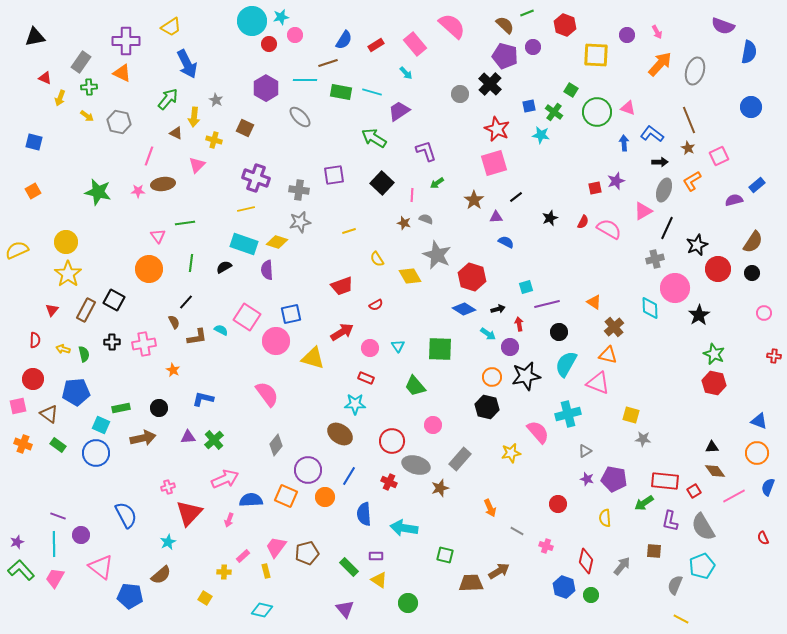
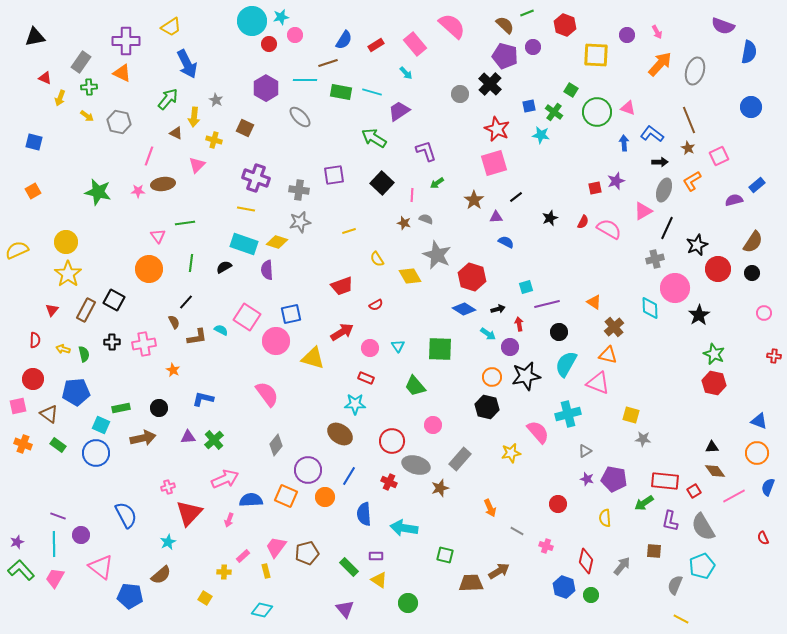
yellow line at (246, 209): rotated 24 degrees clockwise
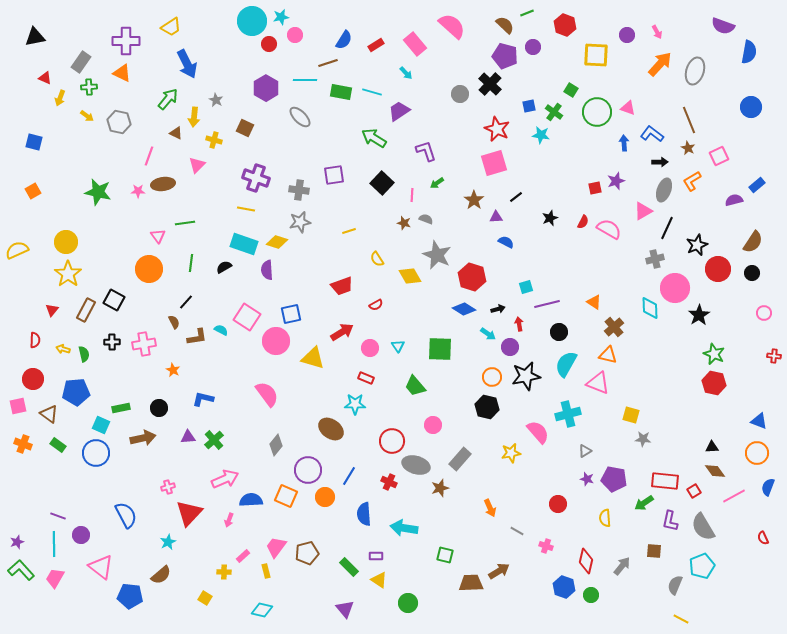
brown ellipse at (340, 434): moved 9 px left, 5 px up
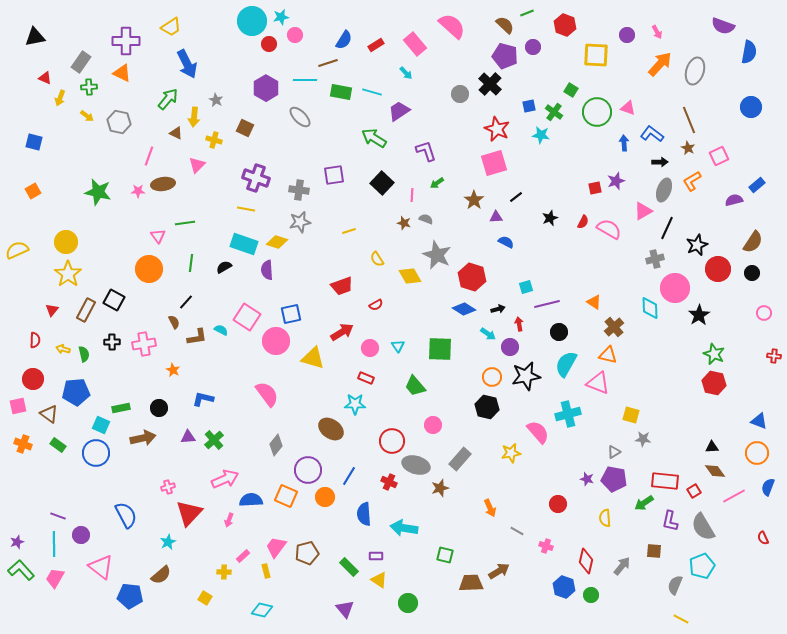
gray triangle at (585, 451): moved 29 px right, 1 px down
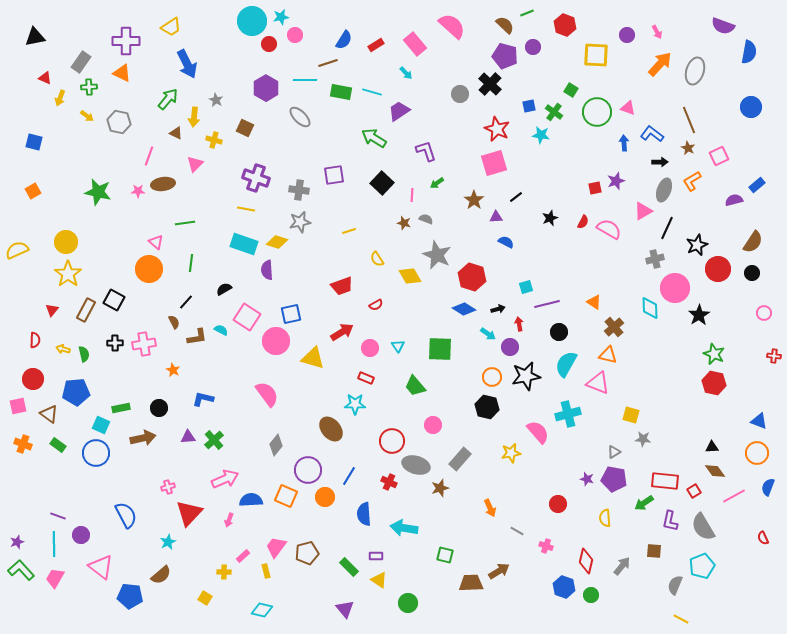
pink triangle at (197, 165): moved 2 px left, 1 px up
pink triangle at (158, 236): moved 2 px left, 6 px down; rotated 14 degrees counterclockwise
black semicircle at (224, 267): moved 22 px down
black cross at (112, 342): moved 3 px right, 1 px down
brown ellipse at (331, 429): rotated 15 degrees clockwise
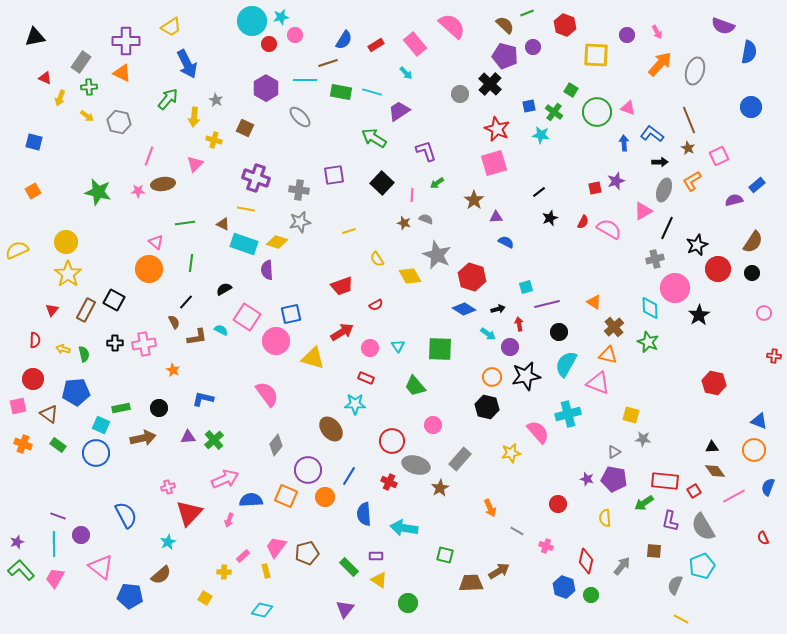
brown triangle at (176, 133): moved 47 px right, 91 px down
black line at (516, 197): moved 23 px right, 5 px up
green star at (714, 354): moved 66 px left, 12 px up
orange circle at (757, 453): moved 3 px left, 3 px up
brown star at (440, 488): rotated 12 degrees counterclockwise
purple triangle at (345, 609): rotated 18 degrees clockwise
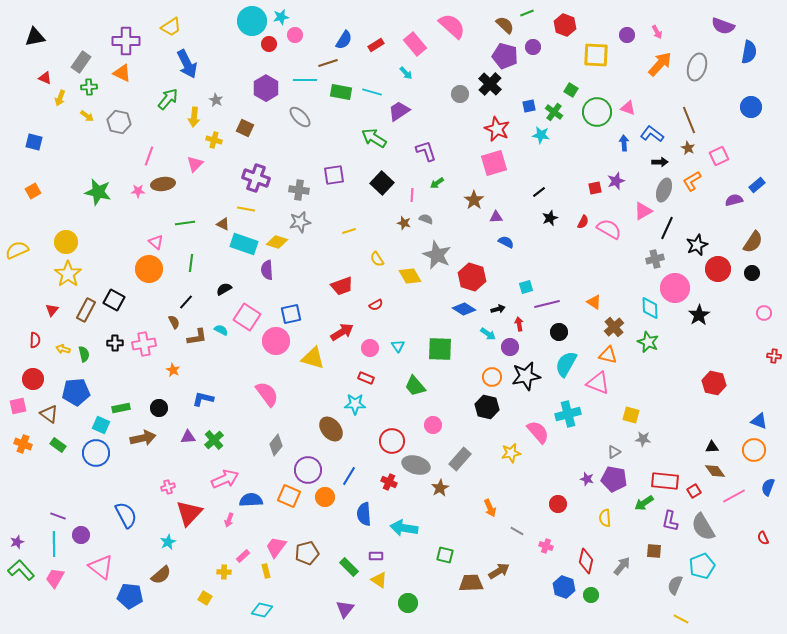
gray ellipse at (695, 71): moved 2 px right, 4 px up
orange square at (286, 496): moved 3 px right
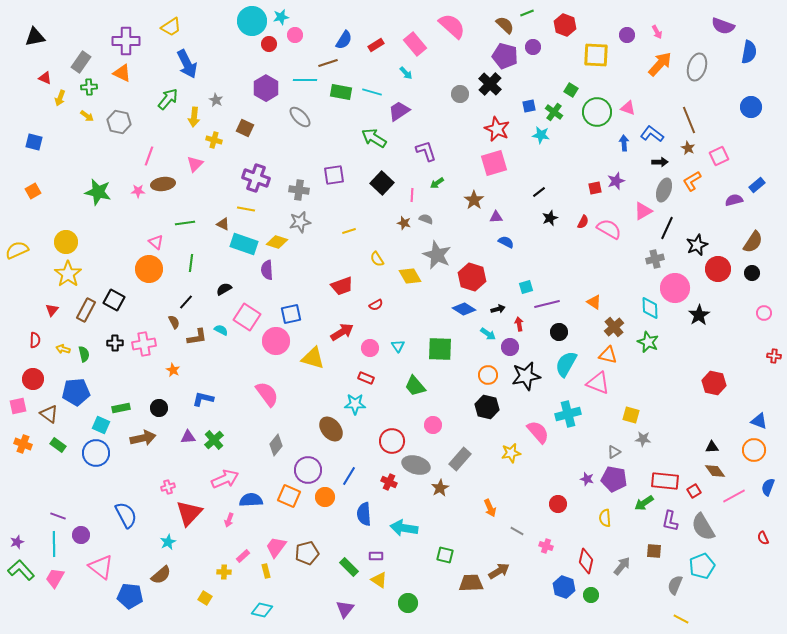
orange circle at (492, 377): moved 4 px left, 2 px up
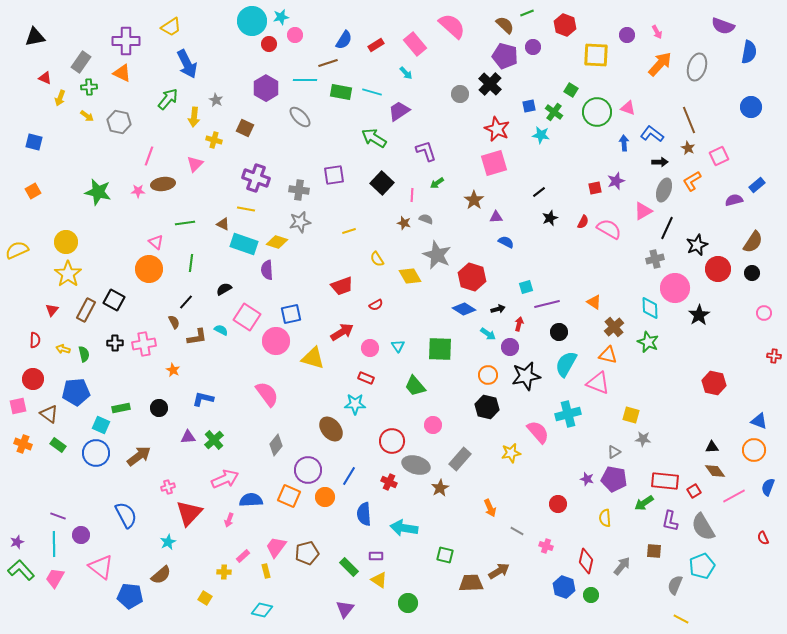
red arrow at (519, 324): rotated 24 degrees clockwise
brown arrow at (143, 438): moved 4 px left, 18 px down; rotated 25 degrees counterclockwise
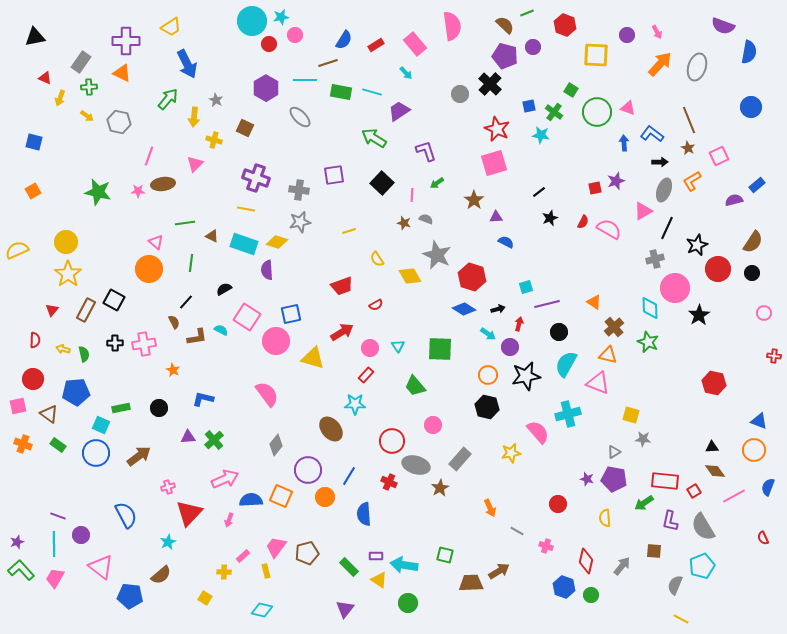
pink semicircle at (452, 26): rotated 40 degrees clockwise
brown triangle at (223, 224): moved 11 px left, 12 px down
red rectangle at (366, 378): moved 3 px up; rotated 70 degrees counterclockwise
orange square at (289, 496): moved 8 px left
cyan arrow at (404, 528): moved 37 px down
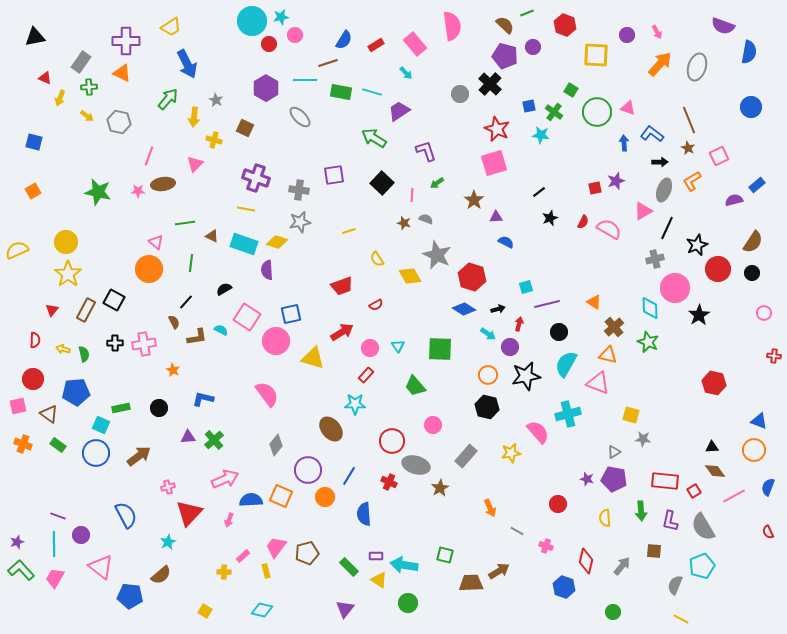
gray rectangle at (460, 459): moved 6 px right, 3 px up
green arrow at (644, 503): moved 3 px left, 8 px down; rotated 60 degrees counterclockwise
red semicircle at (763, 538): moved 5 px right, 6 px up
green circle at (591, 595): moved 22 px right, 17 px down
yellow square at (205, 598): moved 13 px down
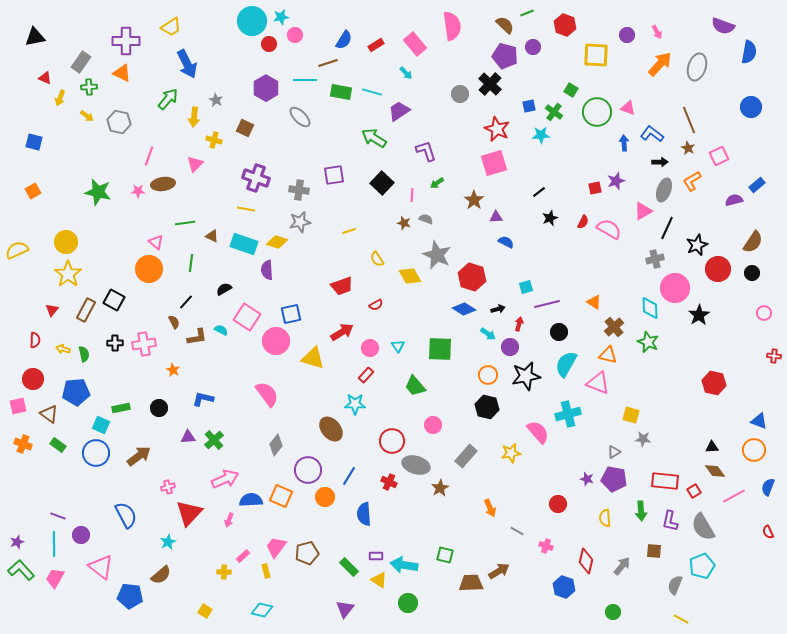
cyan star at (541, 135): rotated 12 degrees counterclockwise
